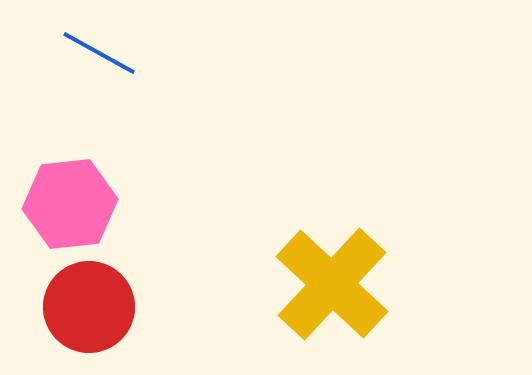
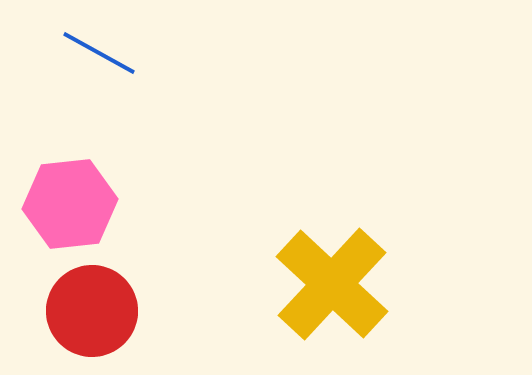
red circle: moved 3 px right, 4 px down
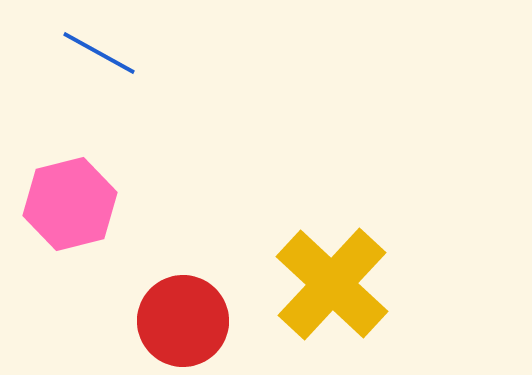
pink hexagon: rotated 8 degrees counterclockwise
red circle: moved 91 px right, 10 px down
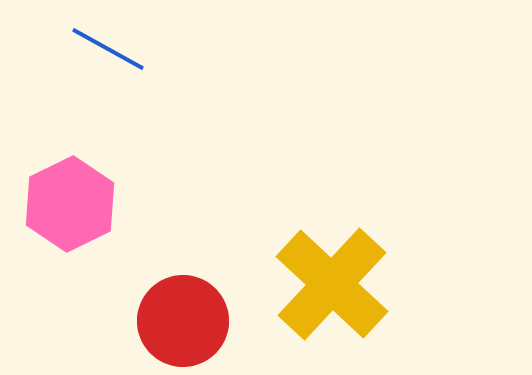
blue line: moved 9 px right, 4 px up
pink hexagon: rotated 12 degrees counterclockwise
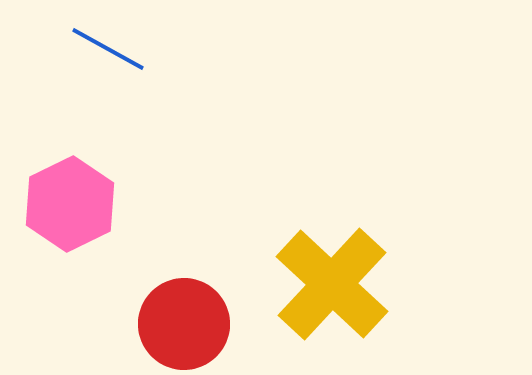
red circle: moved 1 px right, 3 px down
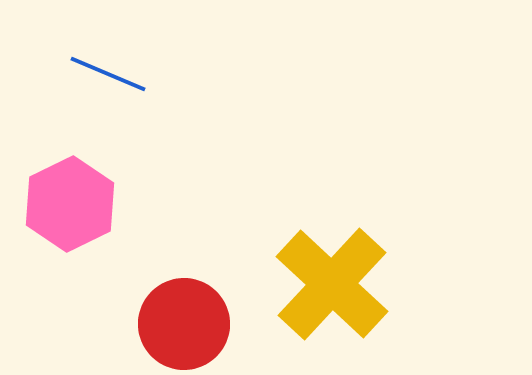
blue line: moved 25 px down; rotated 6 degrees counterclockwise
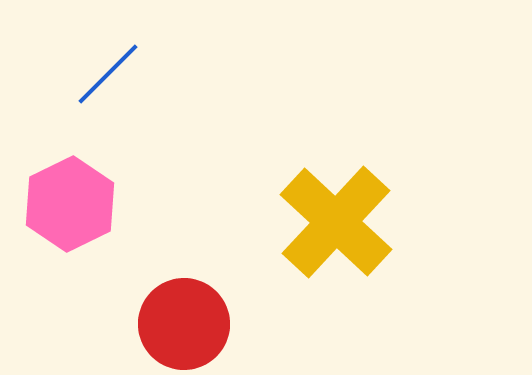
blue line: rotated 68 degrees counterclockwise
yellow cross: moved 4 px right, 62 px up
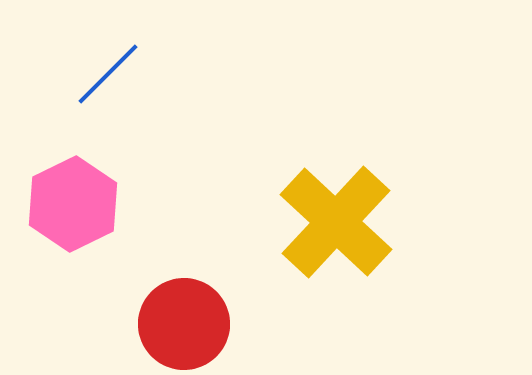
pink hexagon: moved 3 px right
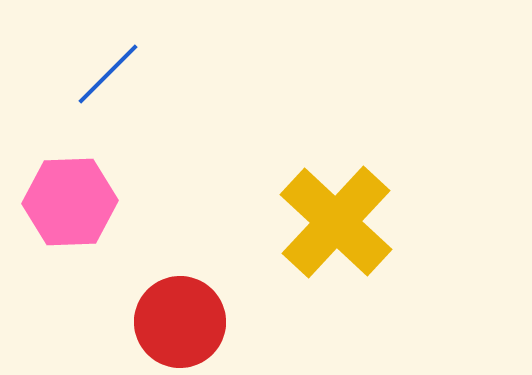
pink hexagon: moved 3 px left, 2 px up; rotated 24 degrees clockwise
red circle: moved 4 px left, 2 px up
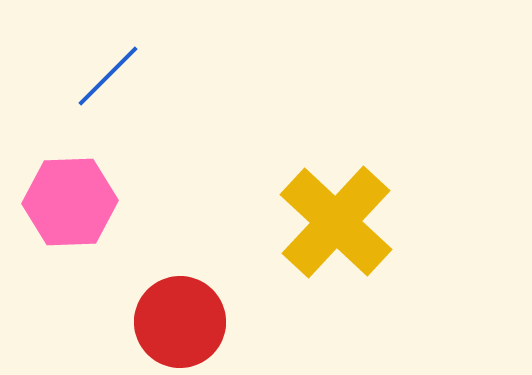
blue line: moved 2 px down
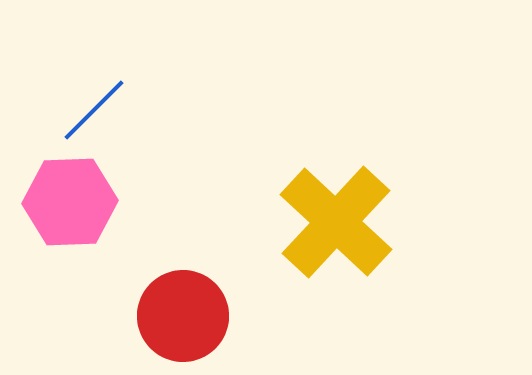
blue line: moved 14 px left, 34 px down
red circle: moved 3 px right, 6 px up
